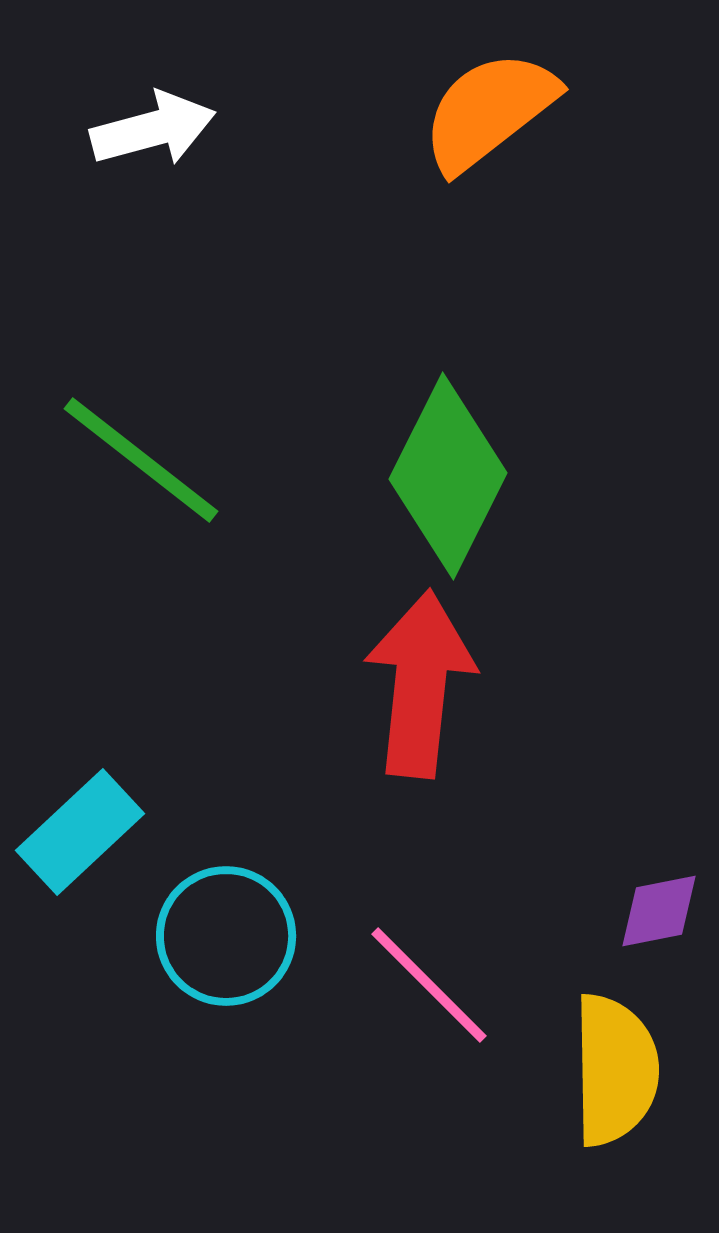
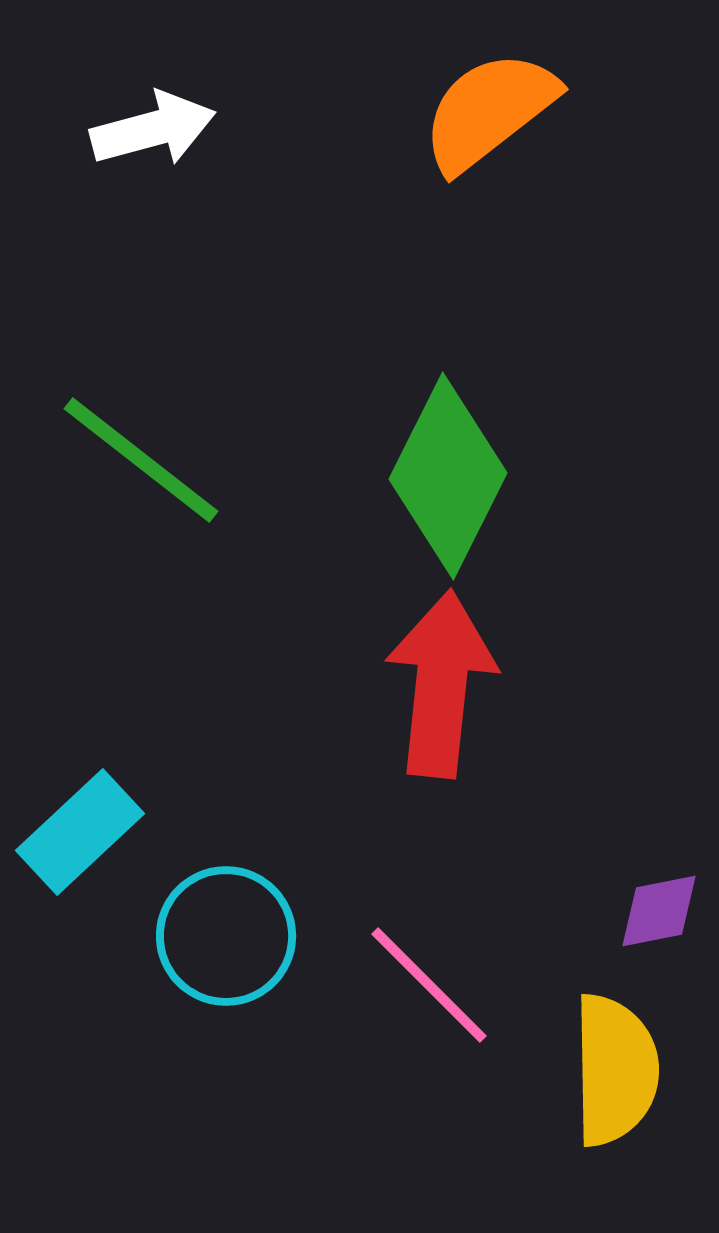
red arrow: moved 21 px right
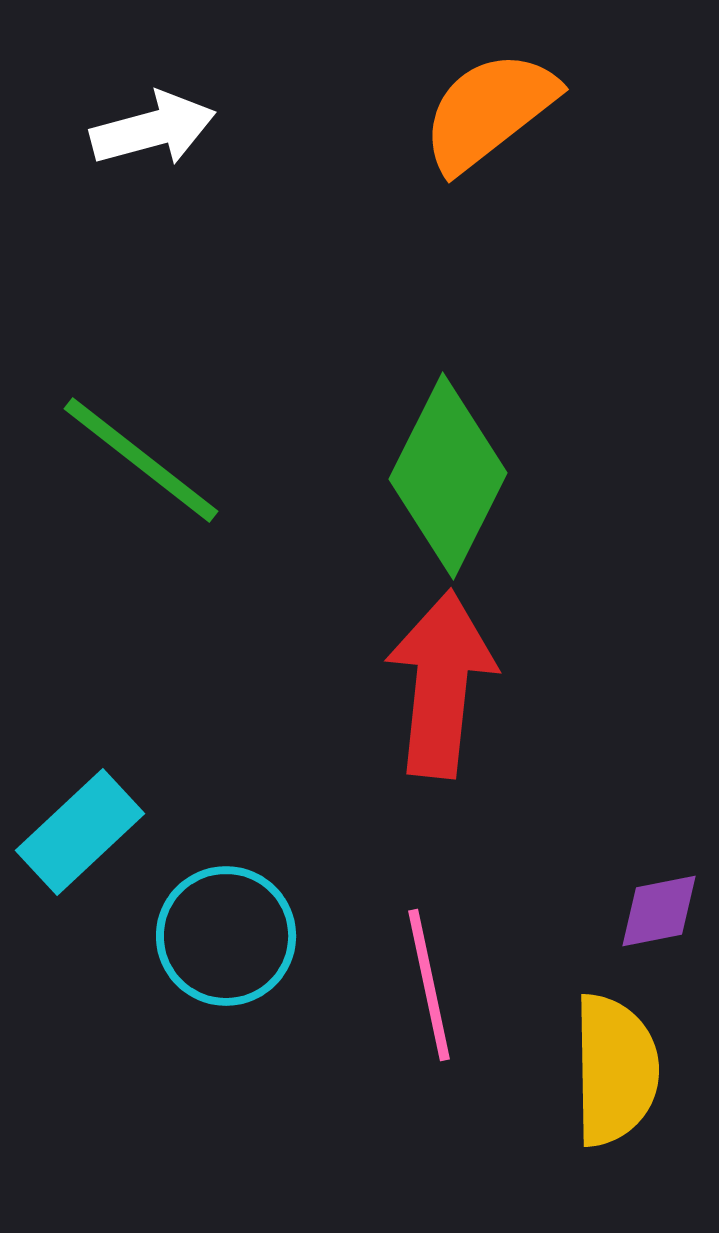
pink line: rotated 33 degrees clockwise
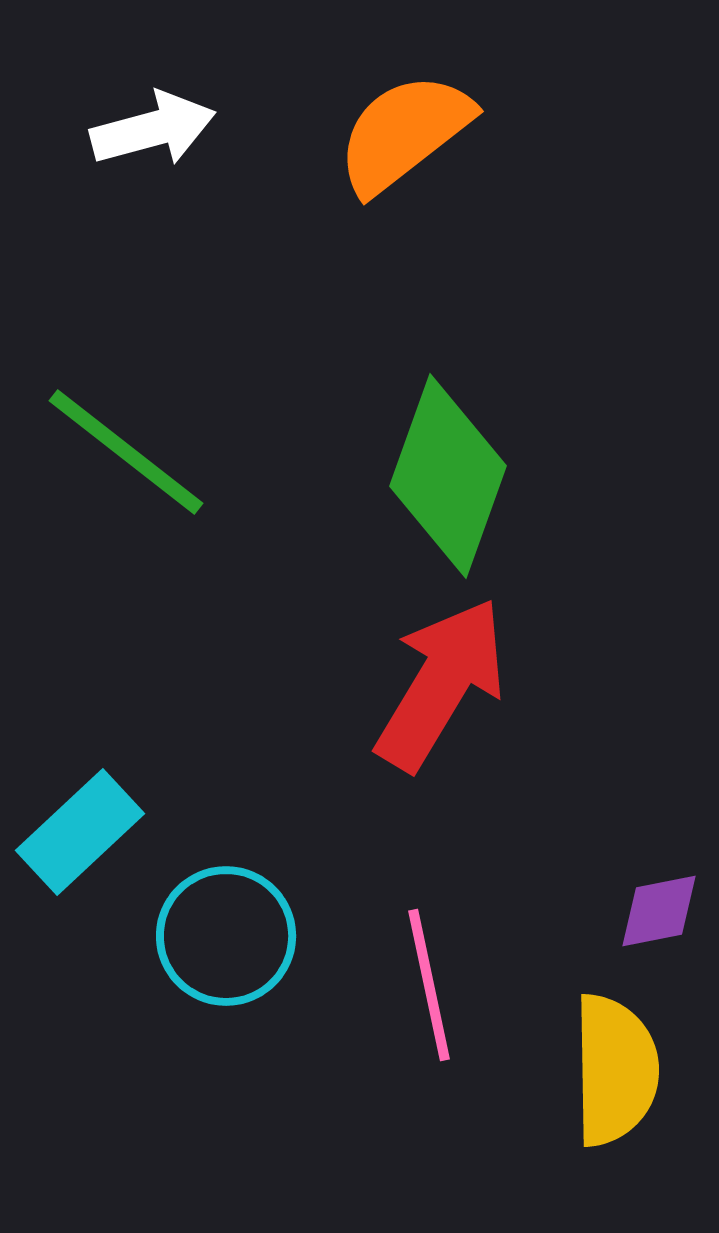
orange semicircle: moved 85 px left, 22 px down
green line: moved 15 px left, 8 px up
green diamond: rotated 7 degrees counterclockwise
red arrow: rotated 25 degrees clockwise
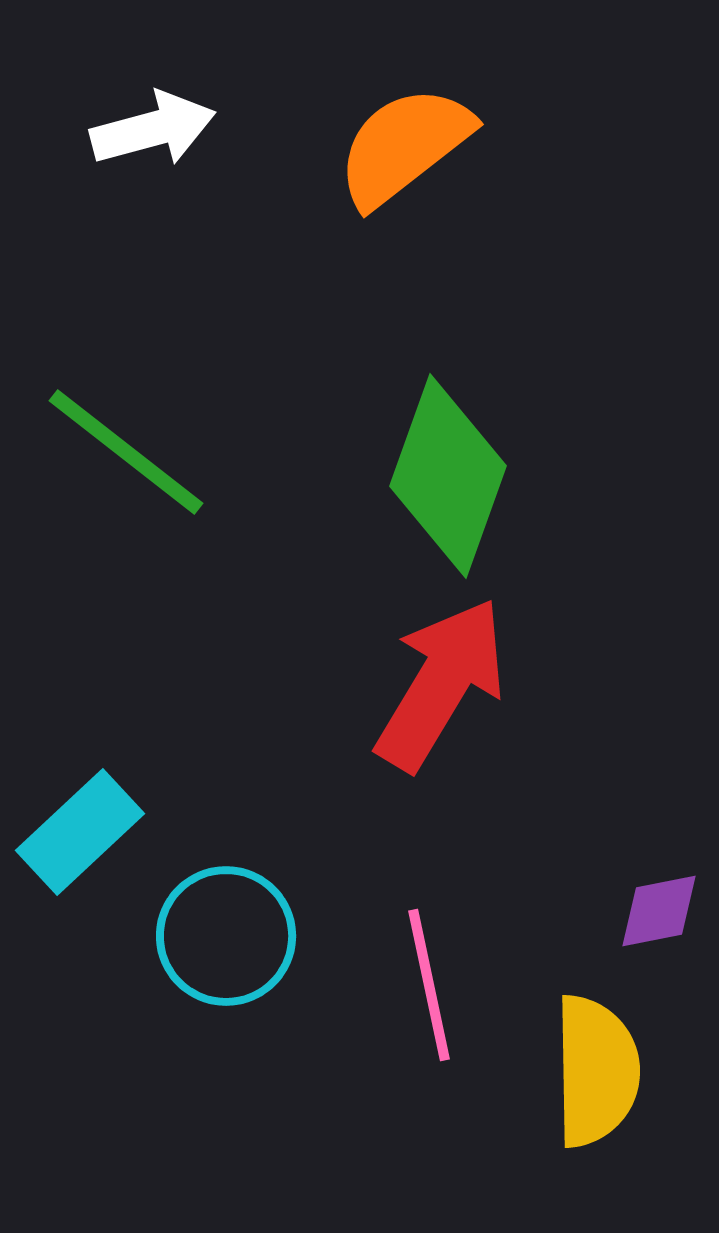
orange semicircle: moved 13 px down
yellow semicircle: moved 19 px left, 1 px down
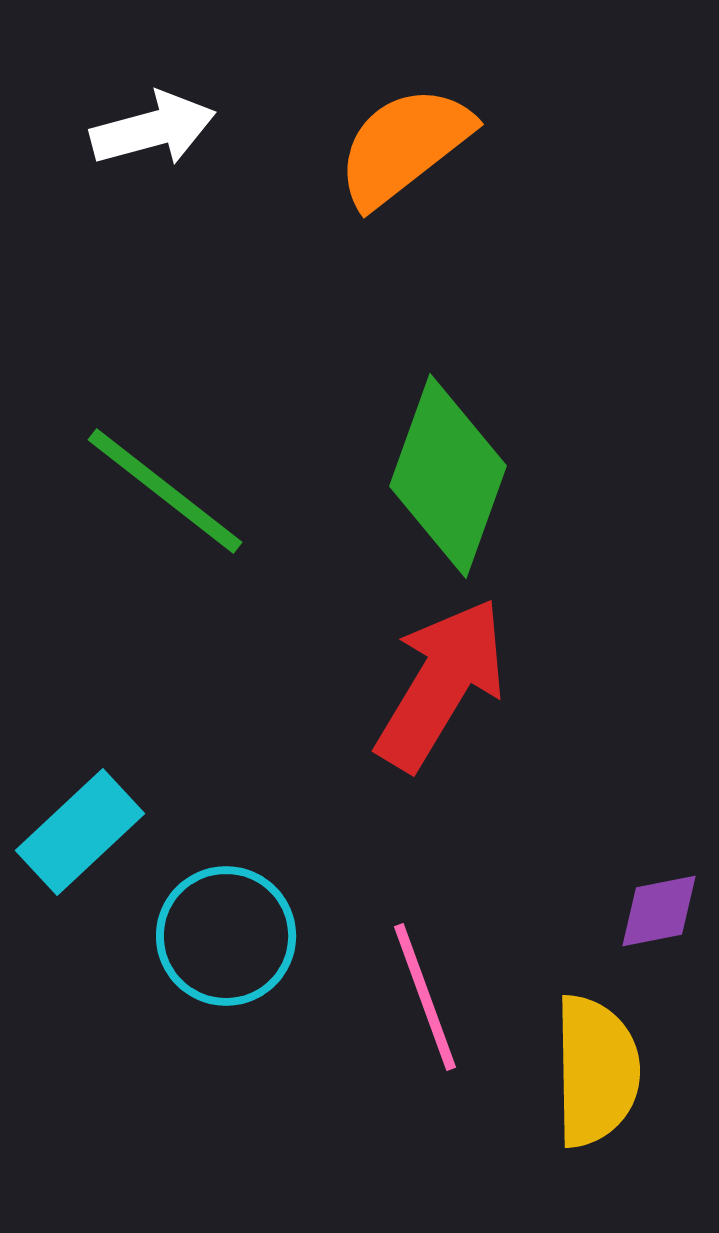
green line: moved 39 px right, 39 px down
pink line: moved 4 px left, 12 px down; rotated 8 degrees counterclockwise
